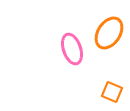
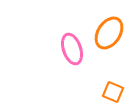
orange square: moved 1 px right
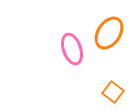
orange square: rotated 15 degrees clockwise
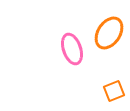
orange square: moved 1 px right, 1 px up; rotated 30 degrees clockwise
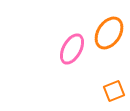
pink ellipse: rotated 48 degrees clockwise
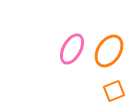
orange ellipse: moved 18 px down
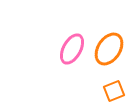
orange ellipse: moved 2 px up
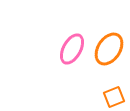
orange square: moved 6 px down
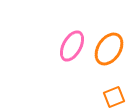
pink ellipse: moved 3 px up
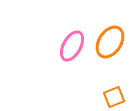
orange ellipse: moved 1 px right, 7 px up
